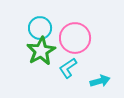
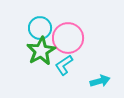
pink circle: moved 7 px left
cyan L-shape: moved 4 px left, 3 px up
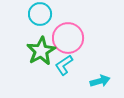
cyan circle: moved 14 px up
